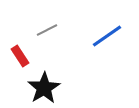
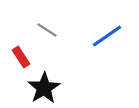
gray line: rotated 60 degrees clockwise
red rectangle: moved 1 px right, 1 px down
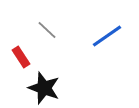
gray line: rotated 10 degrees clockwise
black star: rotated 20 degrees counterclockwise
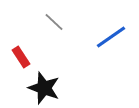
gray line: moved 7 px right, 8 px up
blue line: moved 4 px right, 1 px down
